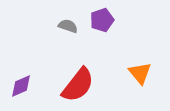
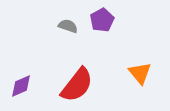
purple pentagon: rotated 10 degrees counterclockwise
red semicircle: moved 1 px left
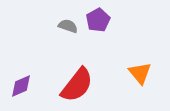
purple pentagon: moved 4 px left
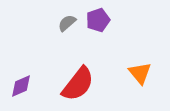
purple pentagon: rotated 10 degrees clockwise
gray semicircle: moved 1 px left, 3 px up; rotated 60 degrees counterclockwise
red semicircle: moved 1 px right, 1 px up
